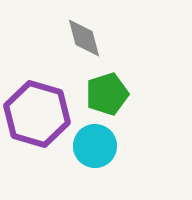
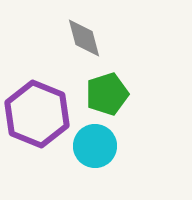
purple hexagon: rotated 6 degrees clockwise
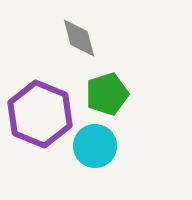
gray diamond: moved 5 px left
purple hexagon: moved 3 px right
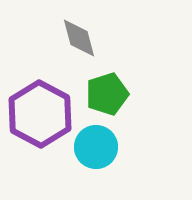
purple hexagon: rotated 6 degrees clockwise
cyan circle: moved 1 px right, 1 px down
